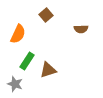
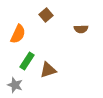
gray star: moved 1 px down
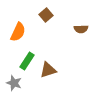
orange semicircle: moved 2 px up
gray star: moved 1 px left, 2 px up
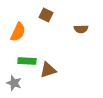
brown square: rotated 24 degrees counterclockwise
green rectangle: rotated 60 degrees clockwise
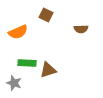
orange semicircle: rotated 42 degrees clockwise
green rectangle: moved 2 px down
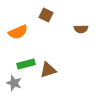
green rectangle: moved 1 px left, 1 px down; rotated 18 degrees counterclockwise
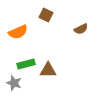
brown semicircle: rotated 24 degrees counterclockwise
brown triangle: rotated 18 degrees clockwise
